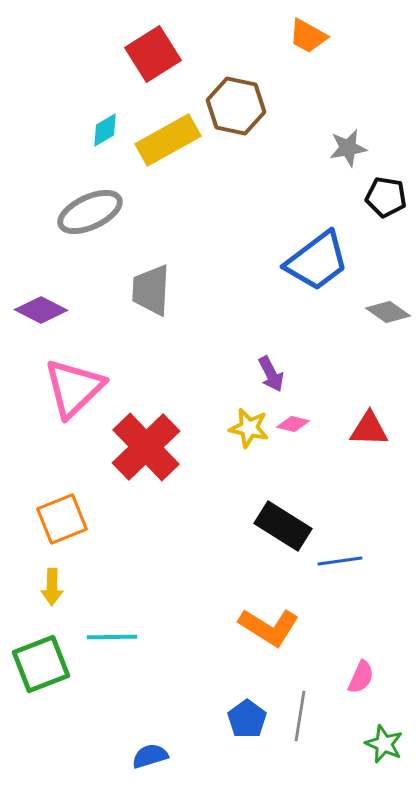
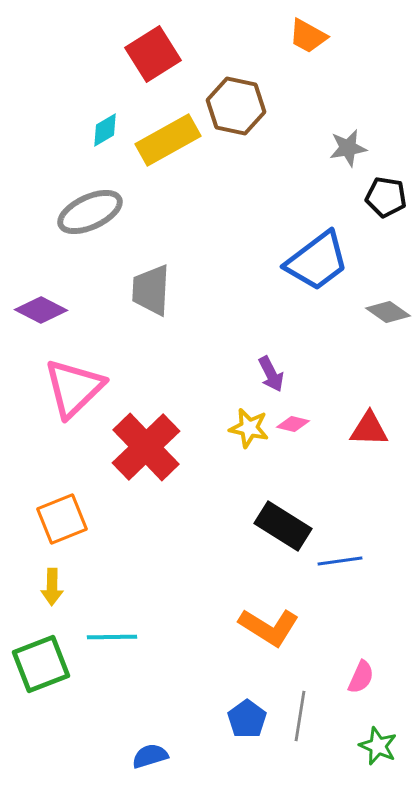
green star: moved 6 px left, 2 px down
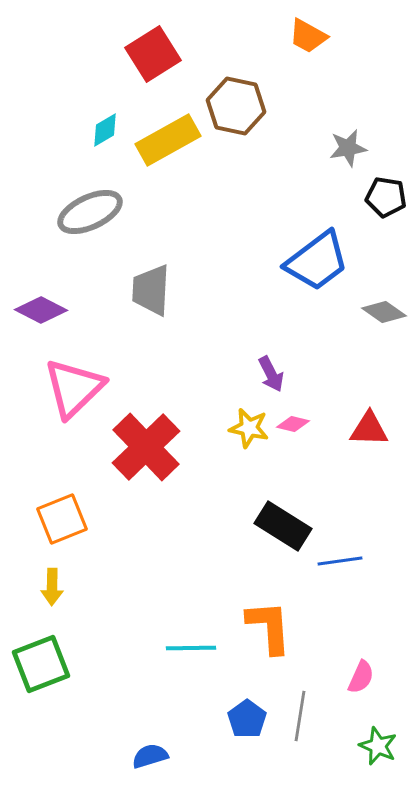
gray diamond: moved 4 px left
orange L-shape: rotated 126 degrees counterclockwise
cyan line: moved 79 px right, 11 px down
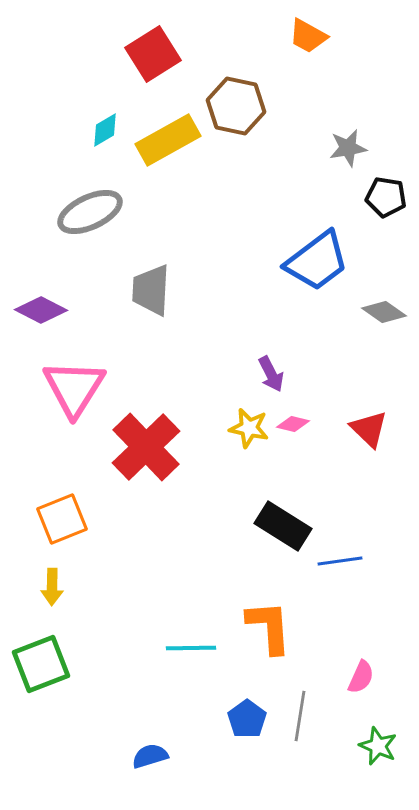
pink triangle: rotated 14 degrees counterclockwise
red triangle: rotated 42 degrees clockwise
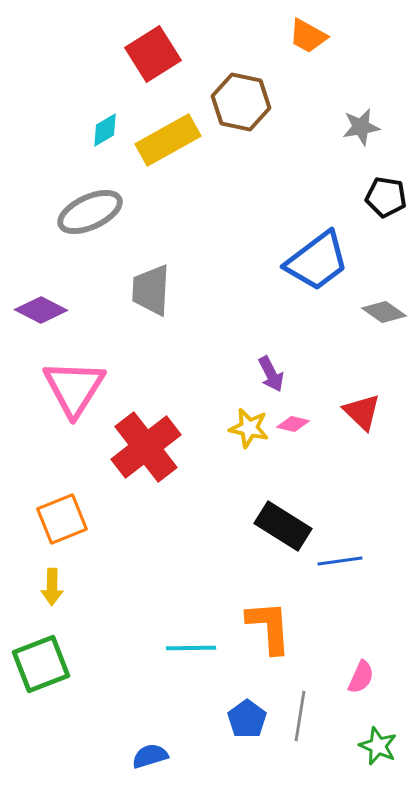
brown hexagon: moved 5 px right, 4 px up
gray star: moved 13 px right, 21 px up
red triangle: moved 7 px left, 17 px up
red cross: rotated 6 degrees clockwise
